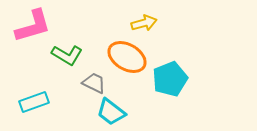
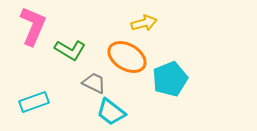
pink L-shape: rotated 51 degrees counterclockwise
green L-shape: moved 3 px right, 5 px up
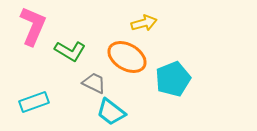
green L-shape: moved 1 px down
cyan pentagon: moved 3 px right
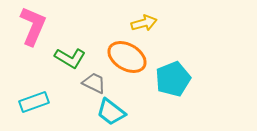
green L-shape: moved 7 px down
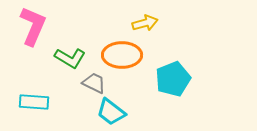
yellow arrow: moved 1 px right
orange ellipse: moved 5 px left, 2 px up; rotated 30 degrees counterclockwise
cyan rectangle: rotated 24 degrees clockwise
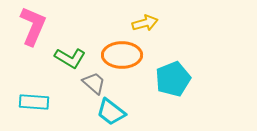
gray trapezoid: rotated 15 degrees clockwise
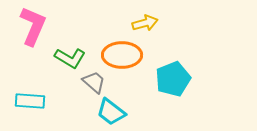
gray trapezoid: moved 1 px up
cyan rectangle: moved 4 px left, 1 px up
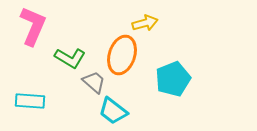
orange ellipse: rotated 72 degrees counterclockwise
cyan trapezoid: moved 2 px right, 1 px up
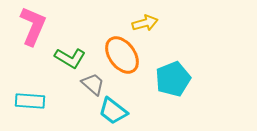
orange ellipse: rotated 54 degrees counterclockwise
gray trapezoid: moved 1 px left, 2 px down
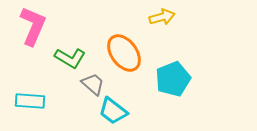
yellow arrow: moved 17 px right, 6 px up
orange ellipse: moved 2 px right, 2 px up
